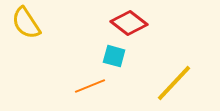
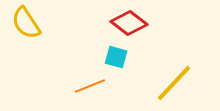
cyan square: moved 2 px right, 1 px down
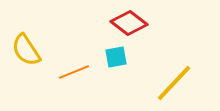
yellow semicircle: moved 27 px down
cyan square: rotated 25 degrees counterclockwise
orange line: moved 16 px left, 14 px up
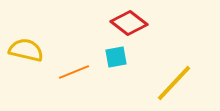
yellow semicircle: rotated 136 degrees clockwise
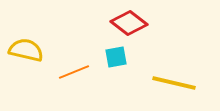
yellow line: rotated 60 degrees clockwise
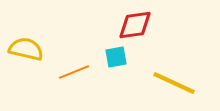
red diamond: moved 6 px right, 2 px down; rotated 45 degrees counterclockwise
yellow semicircle: moved 1 px up
yellow line: rotated 12 degrees clockwise
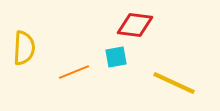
red diamond: rotated 15 degrees clockwise
yellow semicircle: moved 2 px left, 1 px up; rotated 80 degrees clockwise
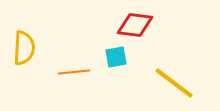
orange line: rotated 16 degrees clockwise
yellow line: rotated 12 degrees clockwise
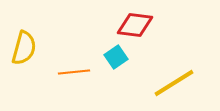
yellow semicircle: rotated 12 degrees clockwise
cyan square: rotated 25 degrees counterclockwise
yellow line: rotated 69 degrees counterclockwise
